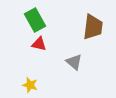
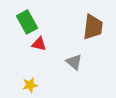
green rectangle: moved 8 px left, 2 px down
yellow star: rotated 28 degrees counterclockwise
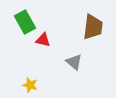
green rectangle: moved 2 px left
red triangle: moved 4 px right, 4 px up
yellow star: rotated 28 degrees clockwise
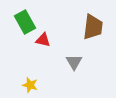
gray triangle: rotated 18 degrees clockwise
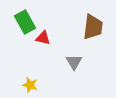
red triangle: moved 2 px up
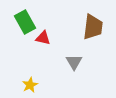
yellow star: rotated 28 degrees clockwise
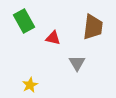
green rectangle: moved 1 px left, 1 px up
red triangle: moved 10 px right
gray triangle: moved 3 px right, 1 px down
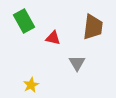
yellow star: moved 1 px right
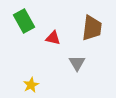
brown trapezoid: moved 1 px left, 1 px down
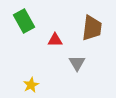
red triangle: moved 2 px right, 2 px down; rotated 14 degrees counterclockwise
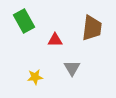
gray triangle: moved 5 px left, 5 px down
yellow star: moved 4 px right, 8 px up; rotated 21 degrees clockwise
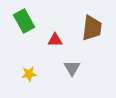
yellow star: moved 6 px left, 3 px up
